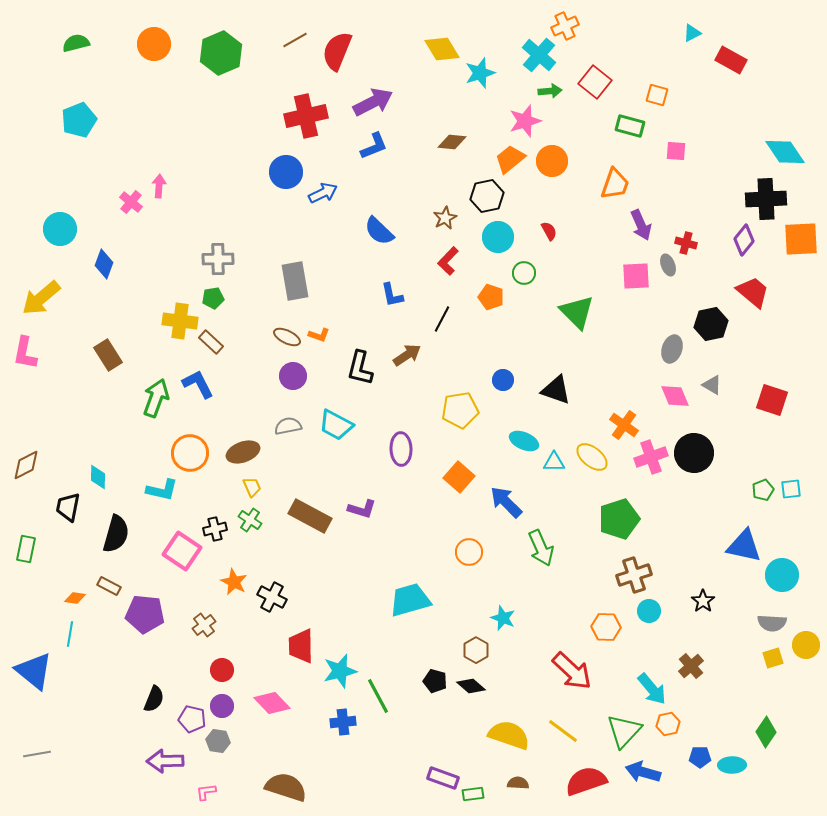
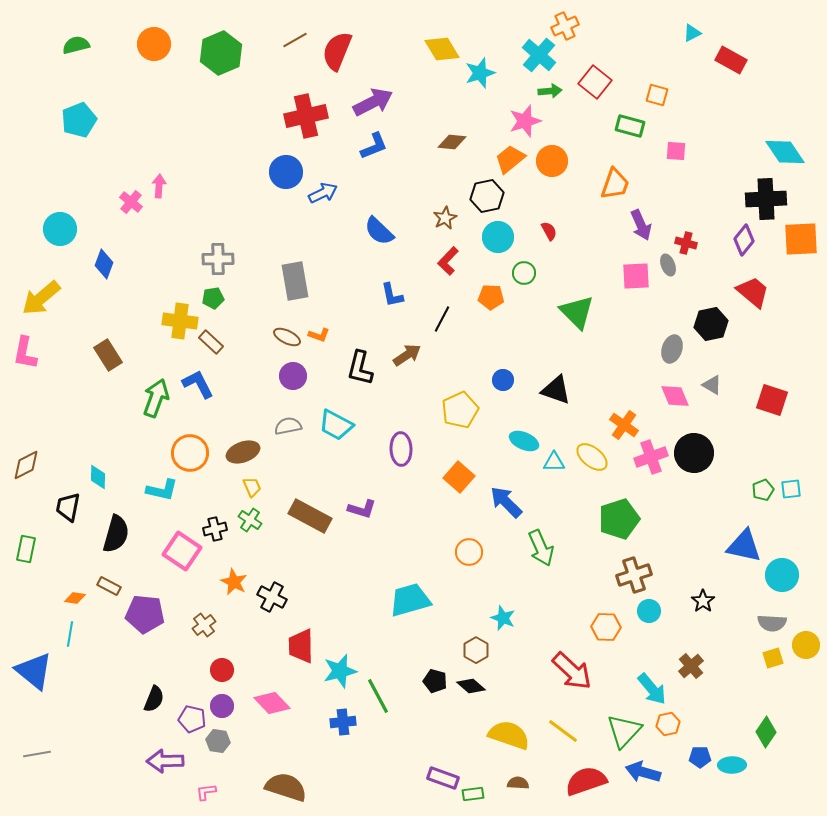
green semicircle at (76, 43): moved 2 px down
orange pentagon at (491, 297): rotated 15 degrees counterclockwise
yellow pentagon at (460, 410): rotated 15 degrees counterclockwise
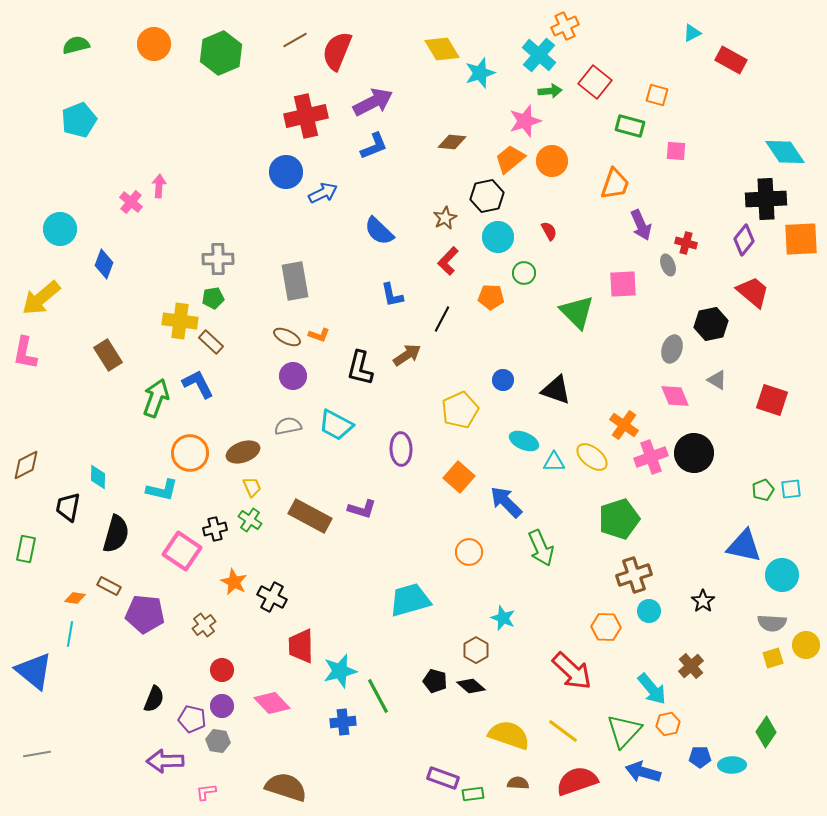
pink square at (636, 276): moved 13 px left, 8 px down
gray triangle at (712, 385): moved 5 px right, 5 px up
red semicircle at (586, 781): moved 9 px left
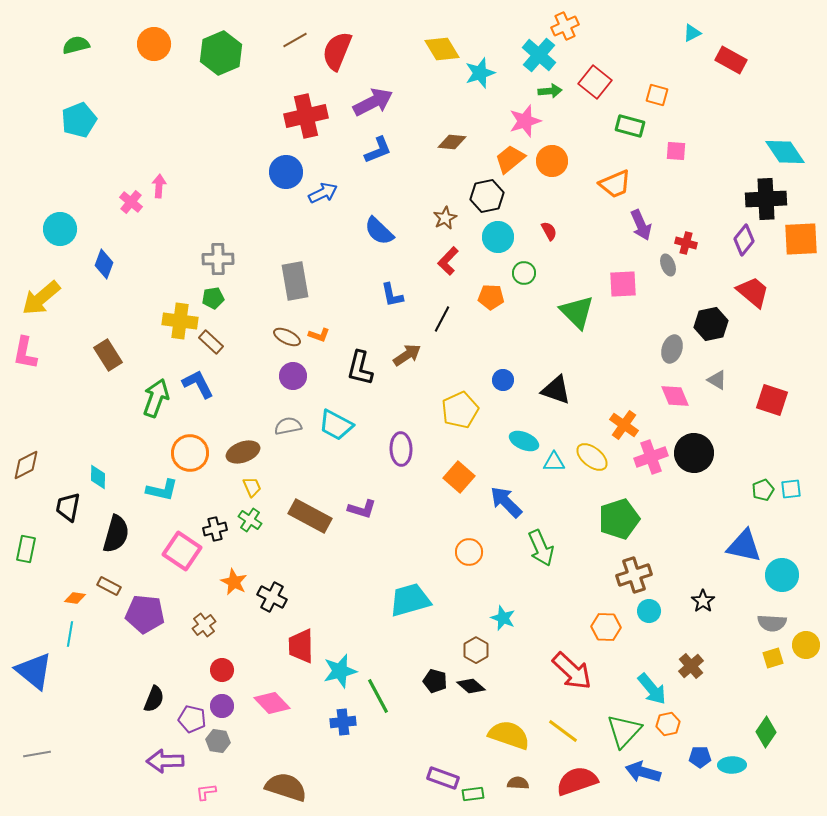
blue L-shape at (374, 146): moved 4 px right, 4 px down
orange trapezoid at (615, 184): rotated 48 degrees clockwise
